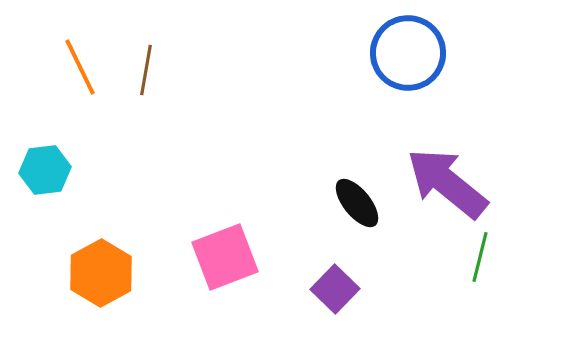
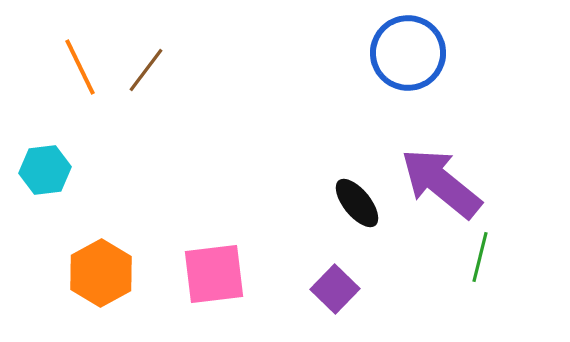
brown line: rotated 27 degrees clockwise
purple arrow: moved 6 px left
pink square: moved 11 px left, 17 px down; rotated 14 degrees clockwise
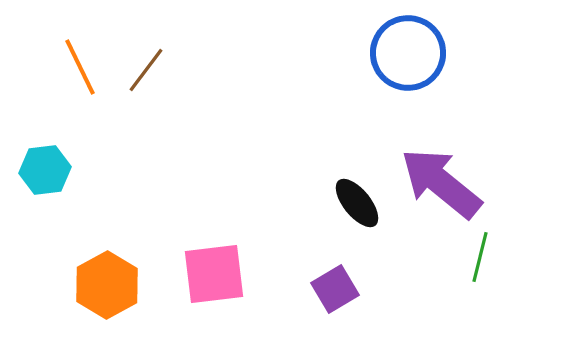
orange hexagon: moved 6 px right, 12 px down
purple square: rotated 15 degrees clockwise
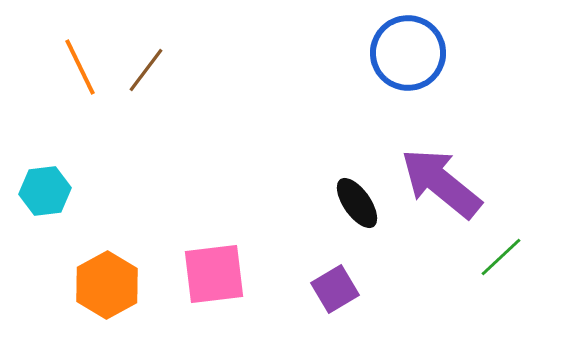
cyan hexagon: moved 21 px down
black ellipse: rotated 4 degrees clockwise
green line: moved 21 px right; rotated 33 degrees clockwise
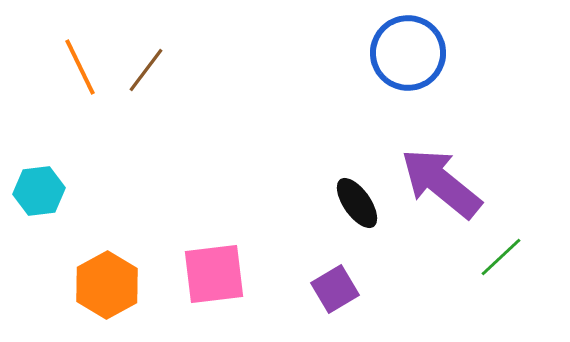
cyan hexagon: moved 6 px left
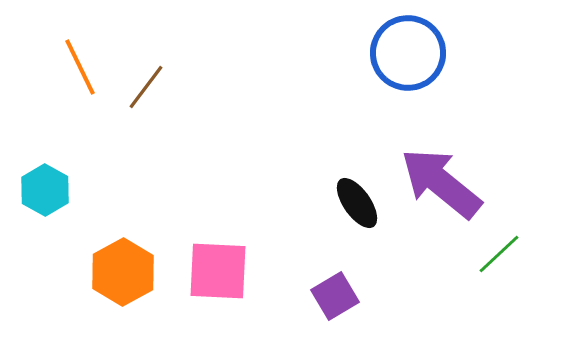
brown line: moved 17 px down
cyan hexagon: moved 6 px right, 1 px up; rotated 24 degrees counterclockwise
green line: moved 2 px left, 3 px up
pink square: moved 4 px right, 3 px up; rotated 10 degrees clockwise
orange hexagon: moved 16 px right, 13 px up
purple square: moved 7 px down
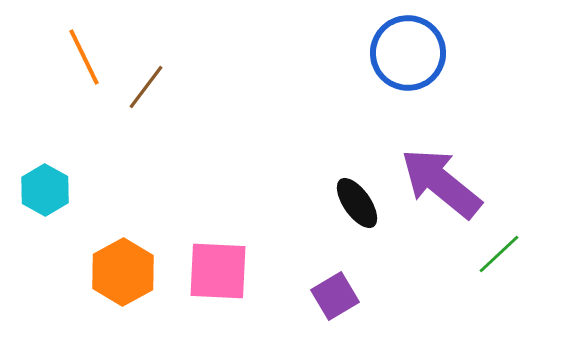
orange line: moved 4 px right, 10 px up
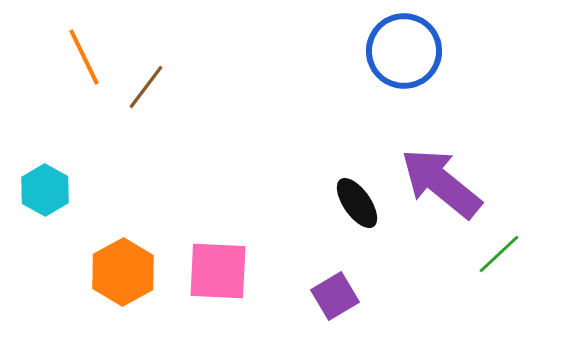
blue circle: moved 4 px left, 2 px up
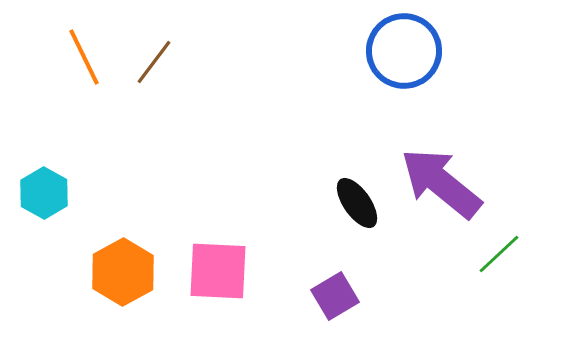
brown line: moved 8 px right, 25 px up
cyan hexagon: moved 1 px left, 3 px down
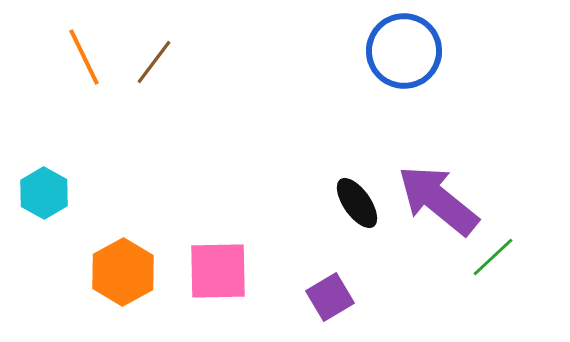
purple arrow: moved 3 px left, 17 px down
green line: moved 6 px left, 3 px down
pink square: rotated 4 degrees counterclockwise
purple square: moved 5 px left, 1 px down
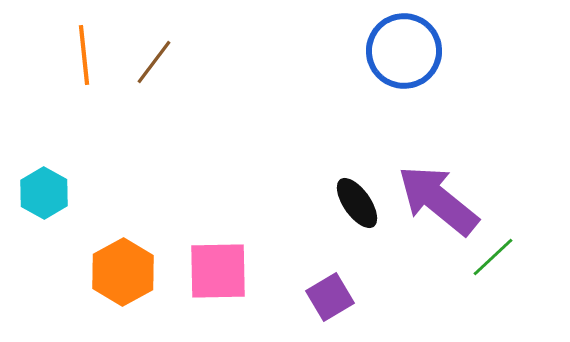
orange line: moved 2 px up; rotated 20 degrees clockwise
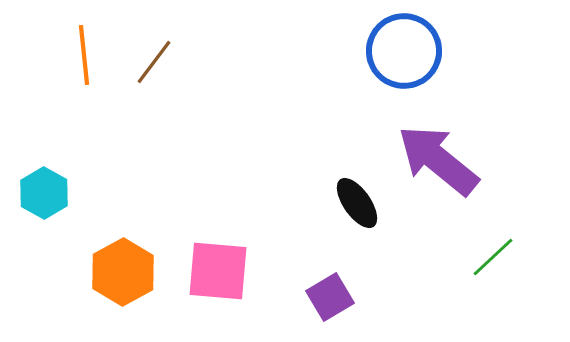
purple arrow: moved 40 px up
pink square: rotated 6 degrees clockwise
